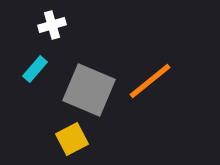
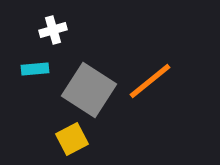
white cross: moved 1 px right, 5 px down
cyan rectangle: rotated 44 degrees clockwise
gray square: rotated 10 degrees clockwise
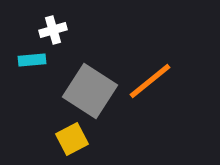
cyan rectangle: moved 3 px left, 9 px up
gray square: moved 1 px right, 1 px down
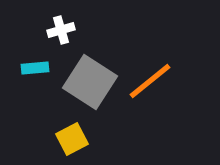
white cross: moved 8 px right
cyan rectangle: moved 3 px right, 8 px down
gray square: moved 9 px up
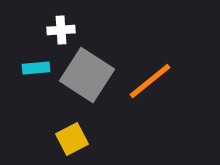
white cross: rotated 12 degrees clockwise
cyan rectangle: moved 1 px right
gray square: moved 3 px left, 7 px up
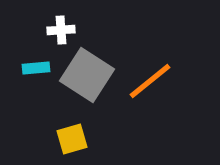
yellow square: rotated 12 degrees clockwise
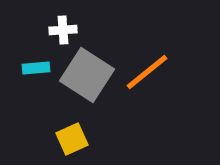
white cross: moved 2 px right
orange line: moved 3 px left, 9 px up
yellow square: rotated 8 degrees counterclockwise
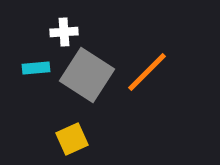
white cross: moved 1 px right, 2 px down
orange line: rotated 6 degrees counterclockwise
